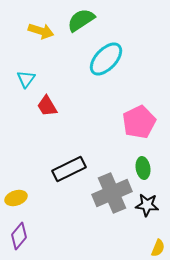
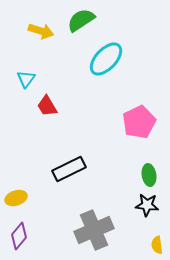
green ellipse: moved 6 px right, 7 px down
gray cross: moved 18 px left, 37 px down
yellow semicircle: moved 1 px left, 3 px up; rotated 150 degrees clockwise
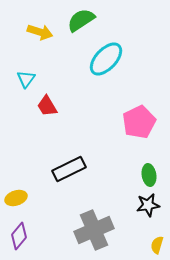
yellow arrow: moved 1 px left, 1 px down
black star: moved 1 px right; rotated 15 degrees counterclockwise
yellow semicircle: rotated 24 degrees clockwise
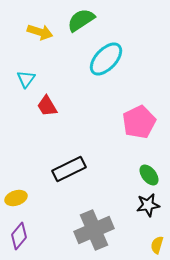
green ellipse: rotated 30 degrees counterclockwise
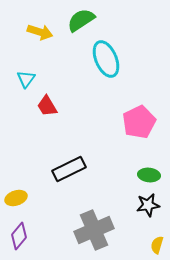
cyan ellipse: rotated 66 degrees counterclockwise
green ellipse: rotated 45 degrees counterclockwise
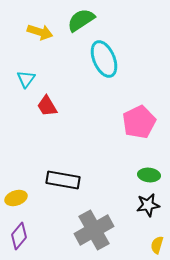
cyan ellipse: moved 2 px left
black rectangle: moved 6 px left, 11 px down; rotated 36 degrees clockwise
gray cross: rotated 6 degrees counterclockwise
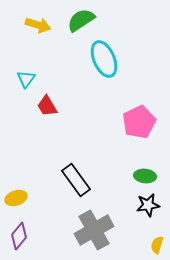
yellow arrow: moved 2 px left, 7 px up
green ellipse: moved 4 px left, 1 px down
black rectangle: moved 13 px right; rotated 44 degrees clockwise
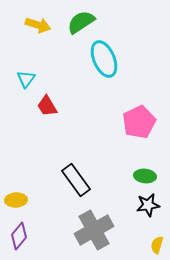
green semicircle: moved 2 px down
yellow ellipse: moved 2 px down; rotated 15 degrees clockwise
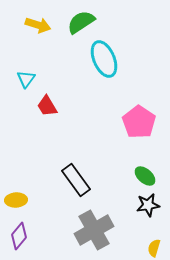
pink pentagon: rotated 12 degrees counterclockwise
green ellipse: rotated 35 degrees clockwise
yellow semicircle: moved 3 px left, 3 px down
